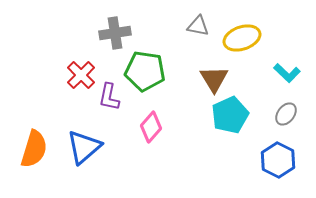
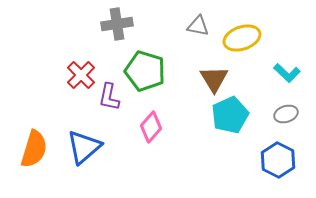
gray cross: moved 2 px right, 9 px up
green pentagon: rotated 9 degrees clockwise
gray ellipse: rotated 35 degrees clockwise
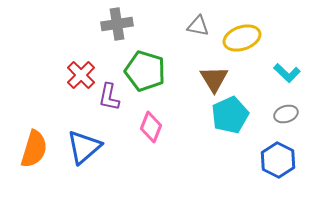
pink diamond: rotated 20 degrees counterclockwise
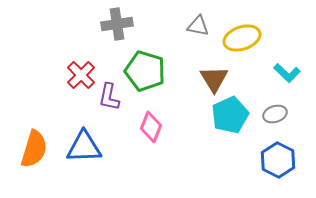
gray ellipse: moved 11 px left
blue triangle: rotated 39 degrees clockwise
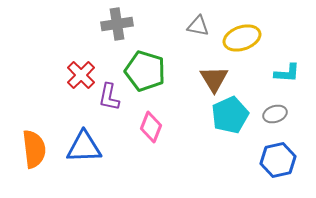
cyan L-shape: rotated 40 degrees counterclockwise
orange semicircle: rotated 24 degrees counterclockwise
blue hexagon: rotated 20 degrees clockwise
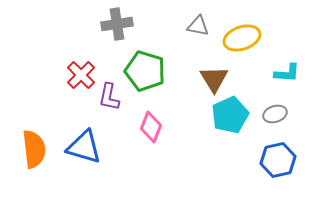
blue triangle: rotated 18 degrees clockwise
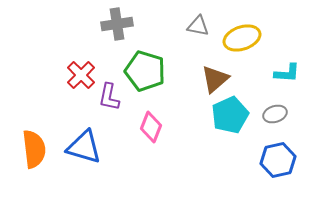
brown triangle: moved 1 px right; rotated 20 degrees clockwise
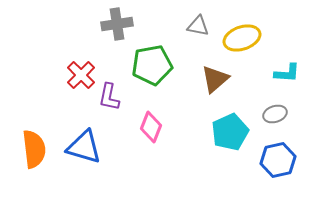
green pentagon: moved 7 px right, 6 px up; rotated 27 degrees counterclockwise
cyan pentagon: moved 17 px down
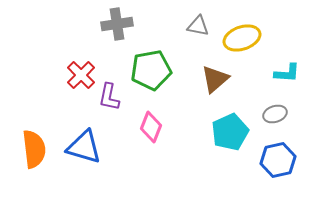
green pentagon: moved 1 px left, 5 px down
